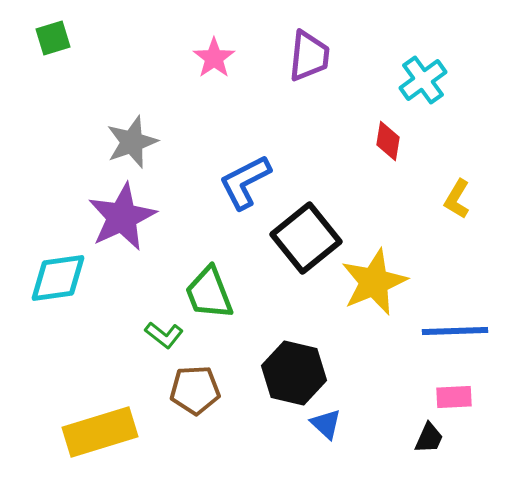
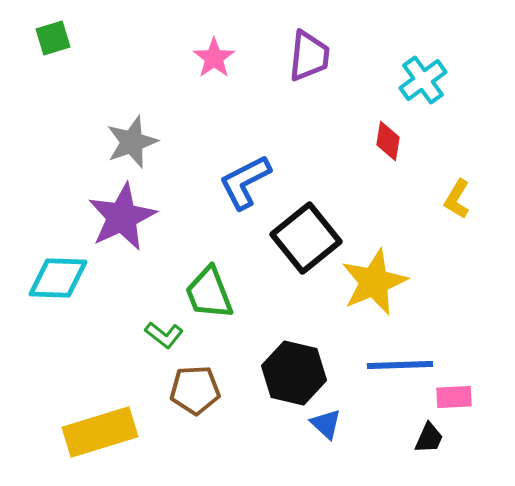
cyan diamond: rotated 10 degrees clockwise
blue line: moved 55 px left, 34 px down
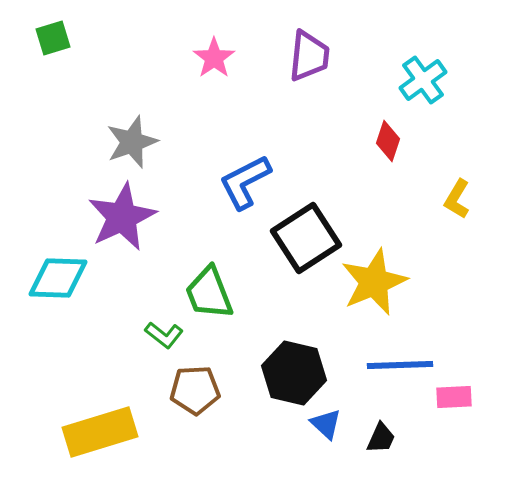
red diamond: rotated 9 degrees clockwise
black square: rotated 6 degrees clockwise
black trapezoid: moved 48 px left
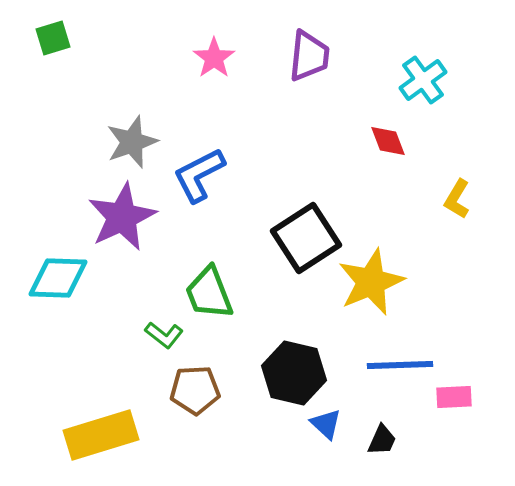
red diamond: rotated 39 degrees counterclockwise
blue L-shape: moved 46 px left, 7 px up
yellow star: moved 3 px left
yellow rectangle: moved 1 px right, 3 px down
black trapezoid: moved 1 px right, 2 px down
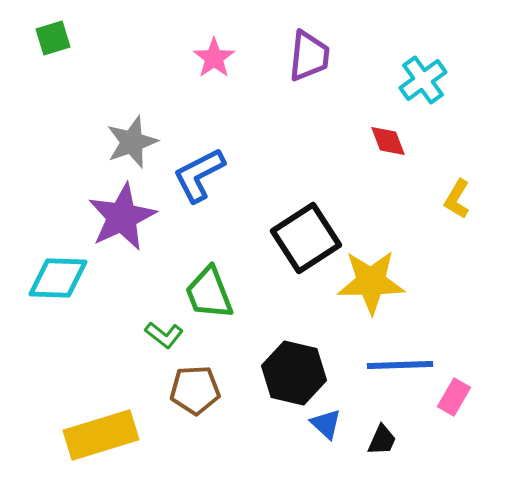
yellow star: rotated 22 degrees clockwise
pink rectangle: rotated 57 degrees counterclockwise
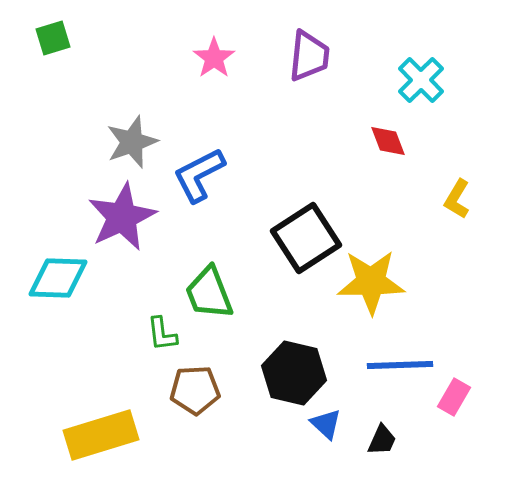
cyan cross: moved 2 px left; rotated 9 degrees counterclockwise
green L-shape: moved 2 px left, 1 px up; rotated 45 degrees clockwise
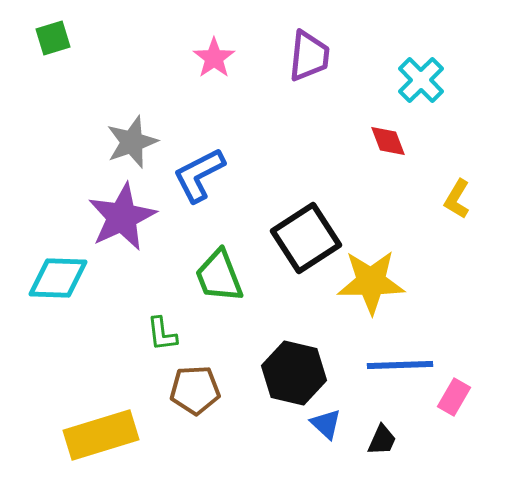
green trapezoid: moved 10 px right, 17 px up
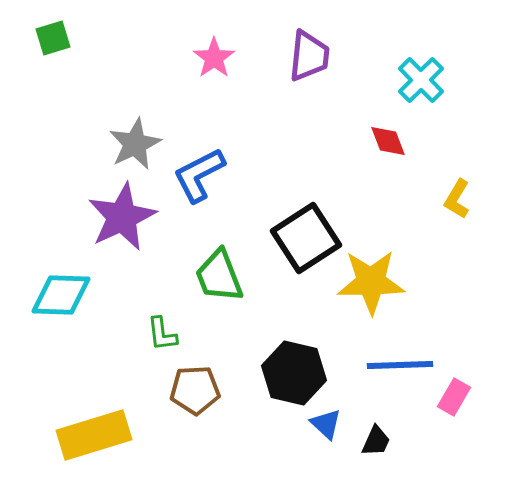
gray star: moved 3 px right, 2 px down; rotated 6 degrees counterclockwise
cyan diamond: moved 3 px right, 17 px down
yellow rectangle: moved 7 px left
black trapezoid: moved 6 px left, 1 px down
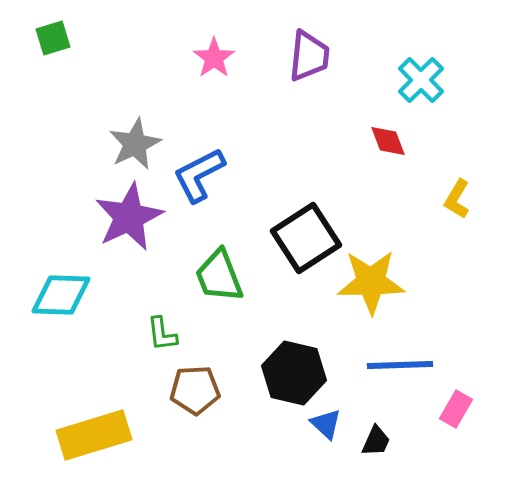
purple star: moved 7 px right
pink rectangle: moved 2 px right, 12 px down
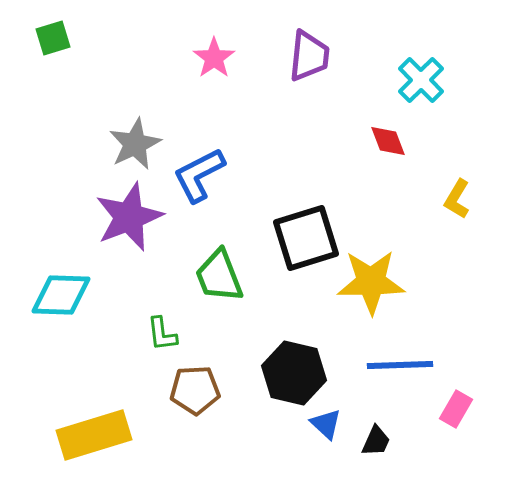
purple star: rotated 4 degrees clockwise
black square: rotated 16 degrees clockwise
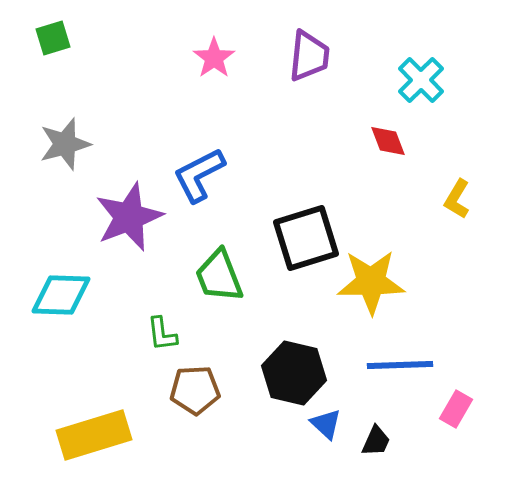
gray star: moved 70 px left; rotated 10 degrees clockwise
